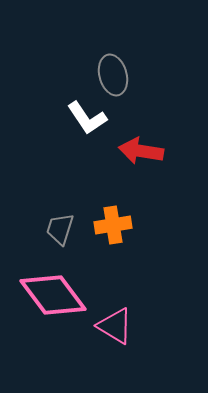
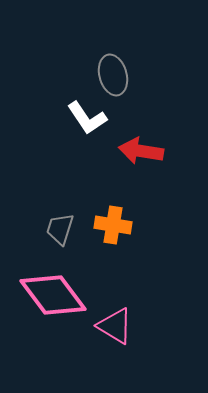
orange cross: rotated 18 degrees clockwise
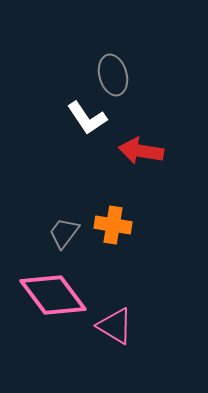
gray trapezoid: moved 4 px right, 4 px down; rotated 20 degrees clockwise
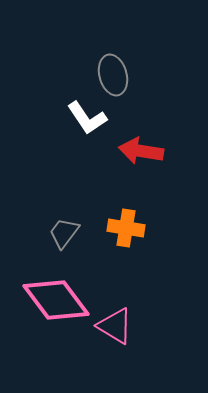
orange cross: moved 13 px right, 3 px down
pink diamond: moved 3 px right, 5 px down
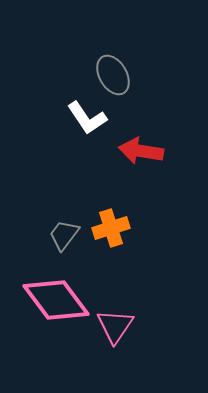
gray ellipse: rotated 15 degrees counterclockwise
orange cross: moved 15 px left; rotated 27 degrees counterclockwise
gray trapezoid: moved 2 px down
pink triangle: rotated 33 degrees clockwise
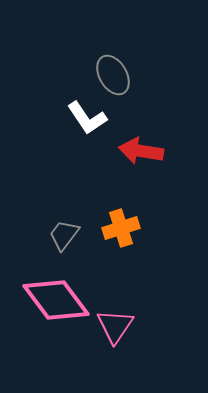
orange cross: moved 10 px right
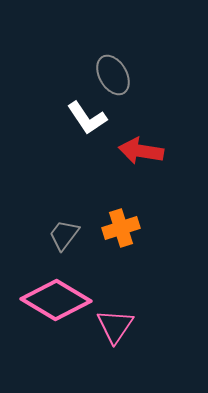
pink diamond: rotated 22 degrees counterclockwise
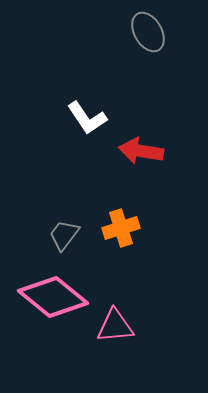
gray ellipse: moved 35 px right, 43 px up
pink diamond: moved 3 px left, 3 px up; rotated 8 degrees clockwise
pink triangle: rotated 51 degrees clockwise
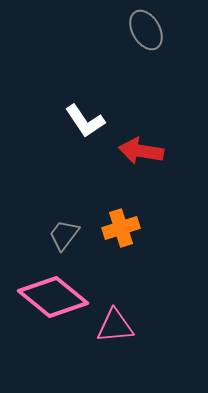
gray ellipse: moved 2 px left, 2 px up
white L-shape: moved 2 px left, 3 px down
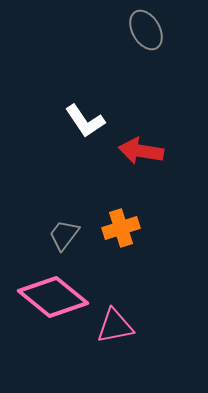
pink triangle: rotated 6 degrees counterclockwise
